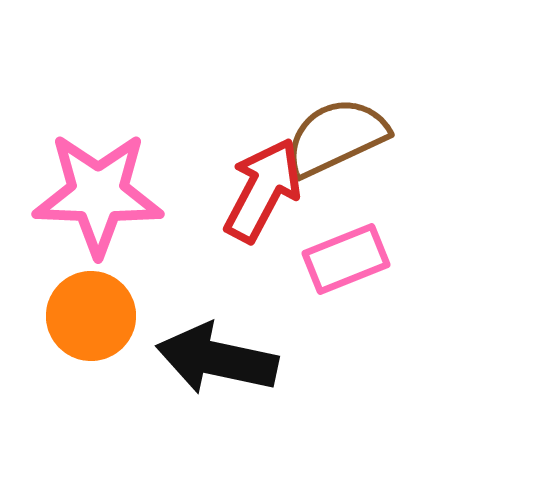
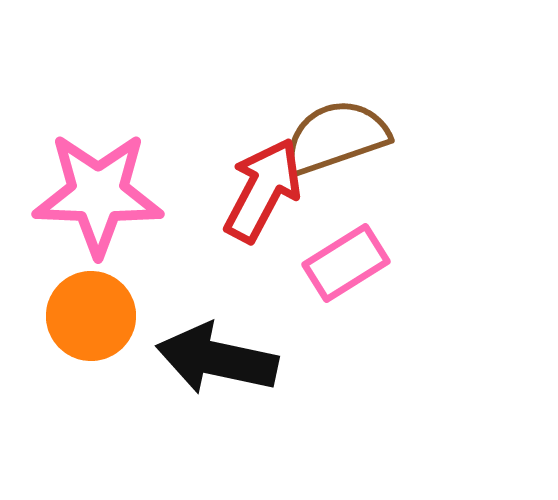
brown semicircle: rotated 6 degrees clockwise
pink rectangle: moved 4 px down; rotated 10 degrees counterclockwise
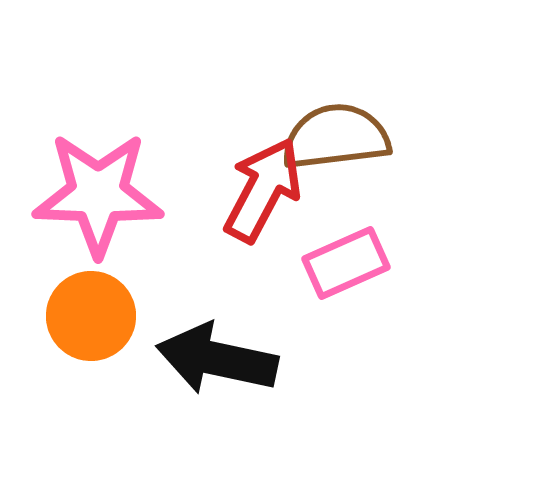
brown semicircle: rotated 12 degrees clockwise
pink rectangle: rotated 8 degrees clockwise
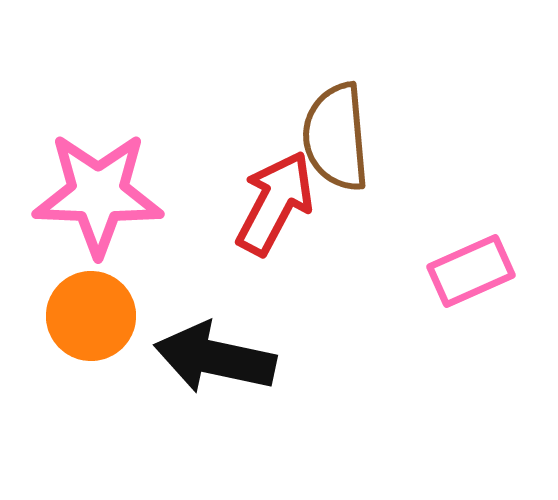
brown semicircle: rotated 88 degrees counterclockwise
red arrow: moved 12 px right, 13 px down
pink rectangle: moved 125 px right, 8 px down
black arrow: moved 2 px left, 1 px up
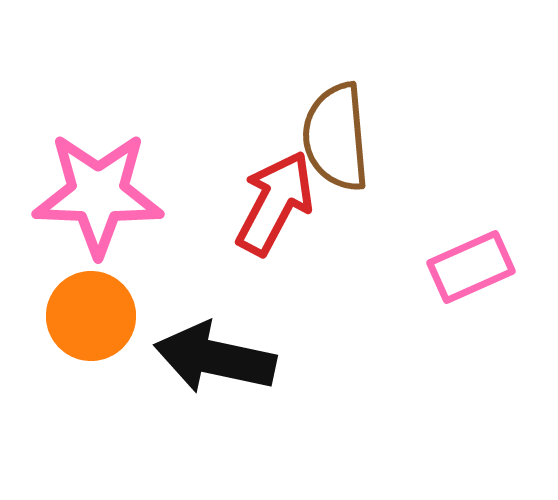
pink rectangle: moved 4 px up
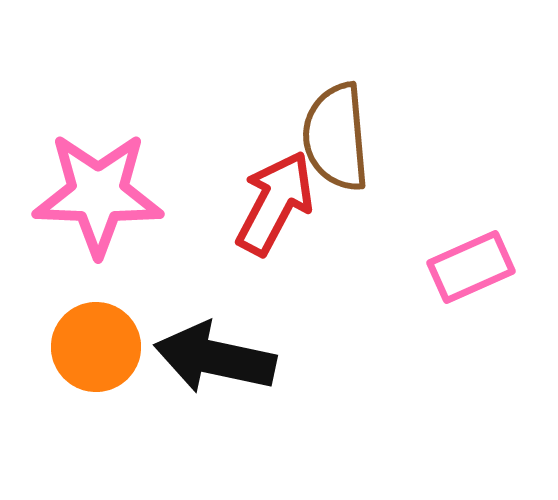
orange circle: moved 5 px right, 31 px down
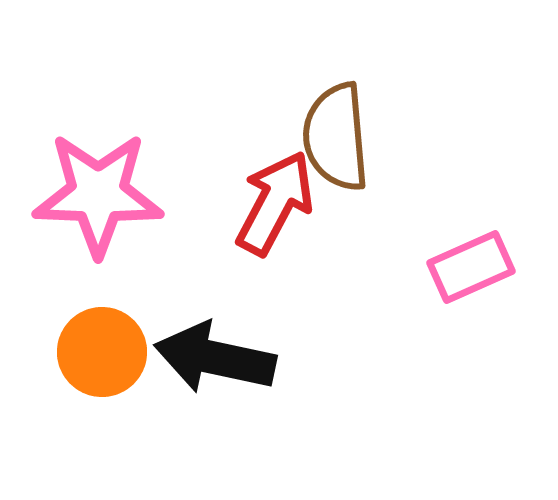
orange circle: moved 6 px right, 5 px down
